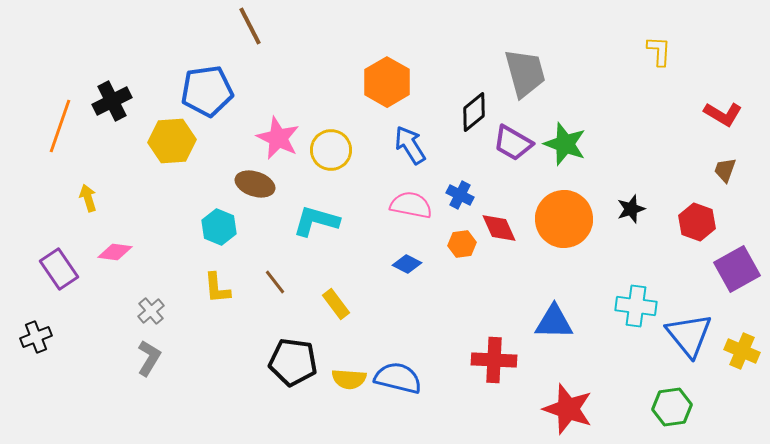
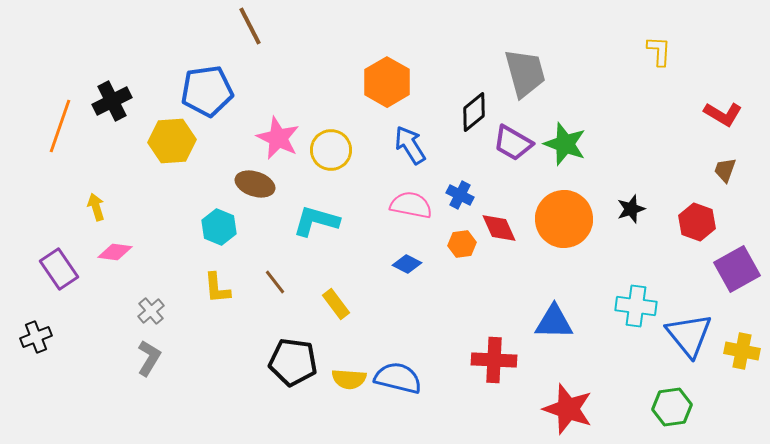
yellow arrow at (88, 198): moved 8 px right, 9 px down
yellow cross at (742, 351): rotated 12 degrees counterclockwise
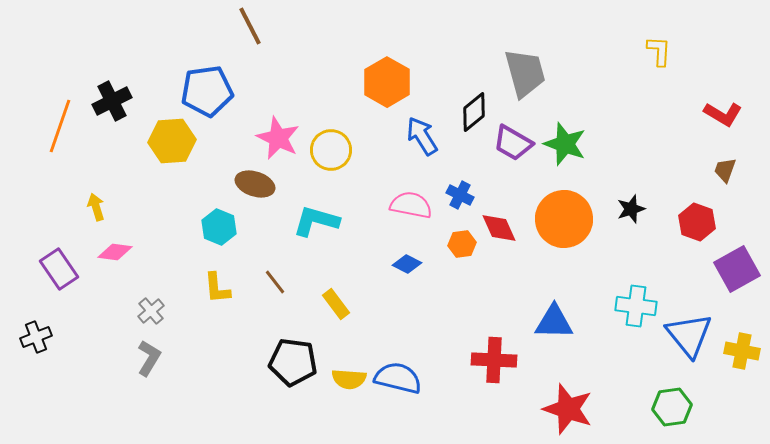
blue arrow at (410, 145): moved 12 px right, 9 px up
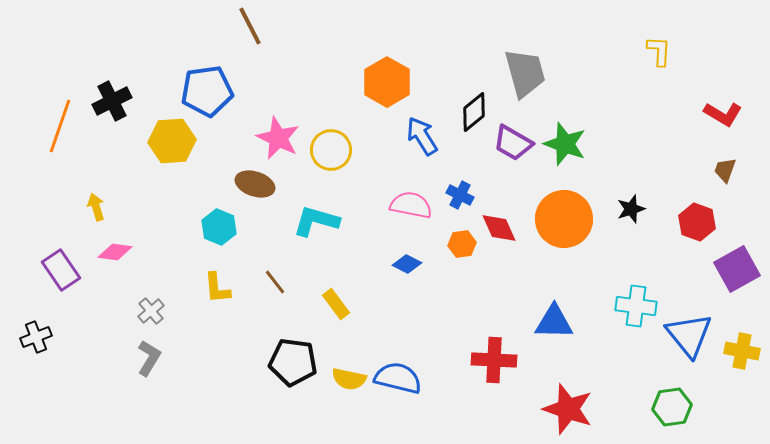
purple rectangle at (59, 269): moved 2 px right, 1 px down
yellow semicircle at (349, 379): rotated 8 degrees clockwise
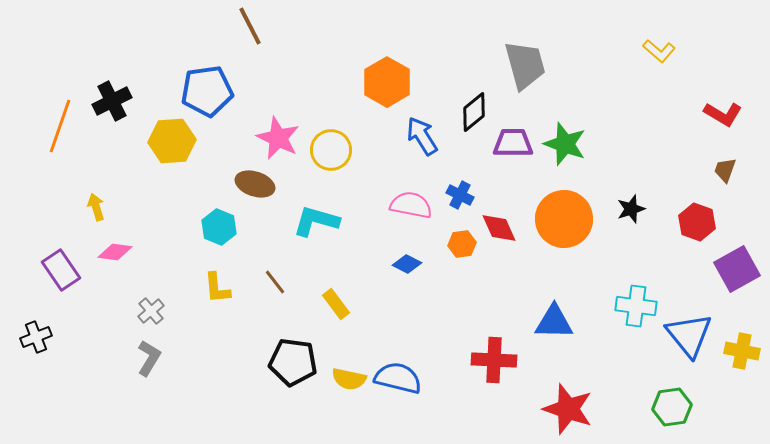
yellow L-shape at (659, 51): rotated 128 degrees clockwise
gray trapezoid at (525, 73): moved 8 px up
purple trapezoid at (513, 143): rotated 150 degrees clockwise
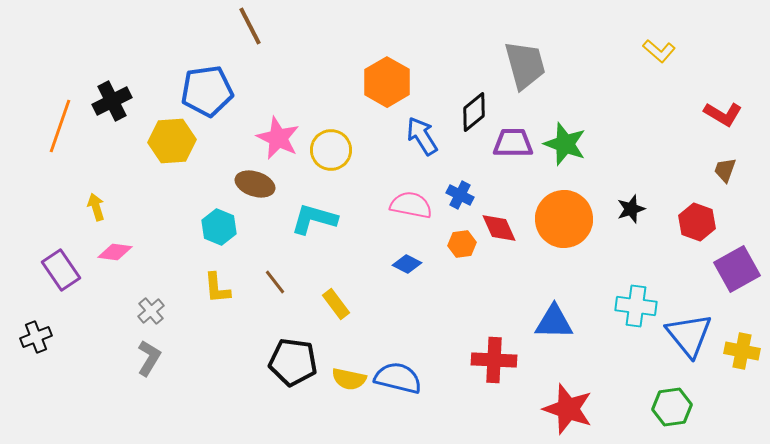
cyan L-shape at (316, 221): moved 2 px left, 2 px up
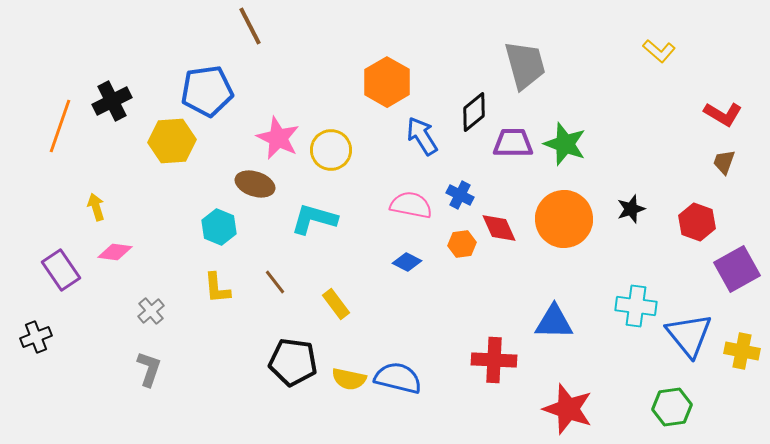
brown trapezoid at (725, 170): moved 1 px left, 8 px up
blue diamond at (407, 264): moved 2 px up
gray L-shape at (149, 358): moved 11 px down; rotated 12 degrees counterclockwise
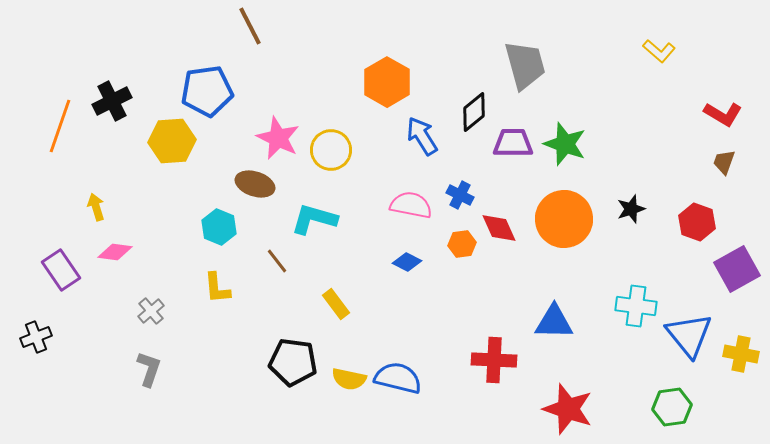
brown line at (275, 282): moved 2 px right, 21 px up
yellow cross at (742, 351): moved 1 px left, 3 px down
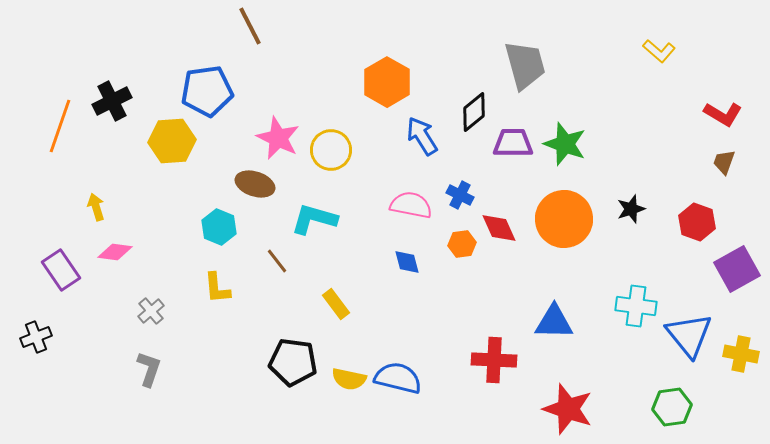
blue diamond at (407, 262): rotated 48 degrees clockwise
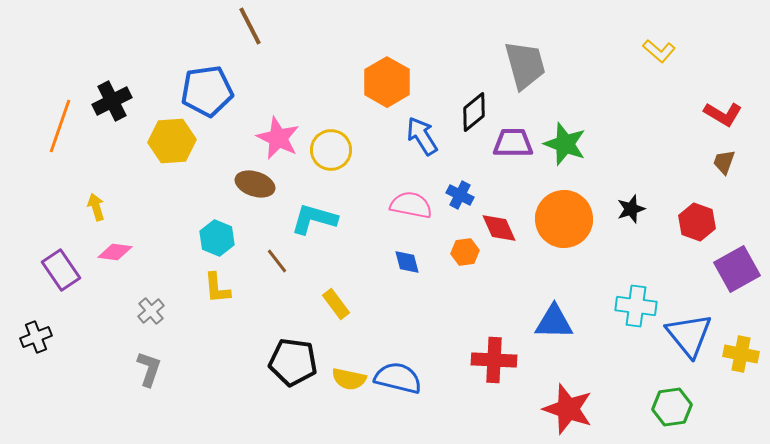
cyan hexagon at (219, 227): moved 2 px left, 11 px down
orange hexagon at (462, 244): moved 3 px right, 8 px down
